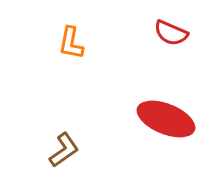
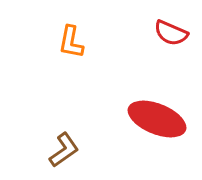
orange L-shape: moved 1 px up
red ellipse: moved 9 px left
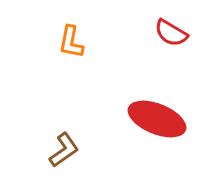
red semicircle: rotated 8 degrees clockwise
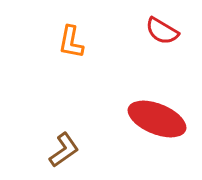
red semicircle: moved 9 px left, 2 px up
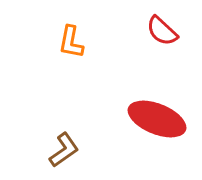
red semicircle: rotated 12 degrees clockwise
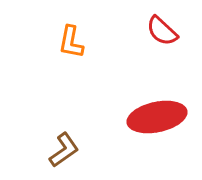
red ellipse: moved 2 px up; rotated 34 degrees counterclockwise
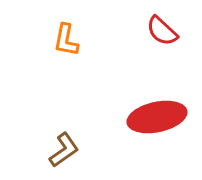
orange L-shape: moved 5 px left, 2 px up
